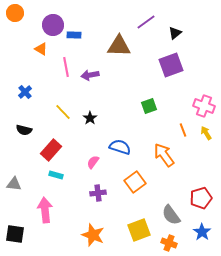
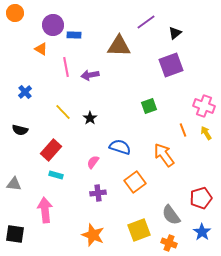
black semicircle: moved 4 px left
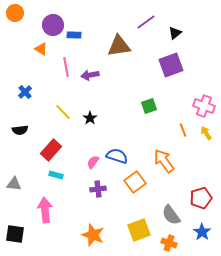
brown triangle: rotated 10 degrees counterclockwise
black semicircle: rotated 21 degrees counterclockwise
blue semicircle: moved 3 px left, 9 px down
orange arrow: moved 6 px down
purple cross: moved 4 px up
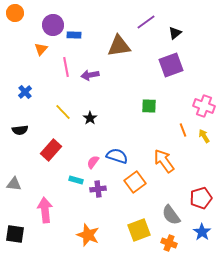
orange triangle: rotated 40 degrees clockwise
green square: rotated 21 degrees clockwise
yellow arrow: moved 2 px left, 3 px down
cyan rectangle: moved 20 px right, 5 px down
orange star: moved 5 px left
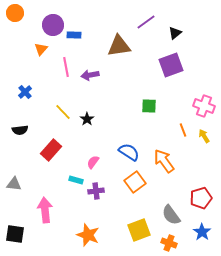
black star: moved 3 px left, 1 px down
blue semicircle: moved 12 px right, 4 px up; rotated 15 degrees clockwise
purple cross: moved 2 px left, 2 px down
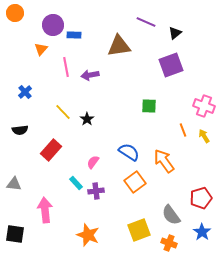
purple line: rotated 60 degrees clockwise
cyan rectangle: moved 3 px down; rotated 32 degrees clockwise
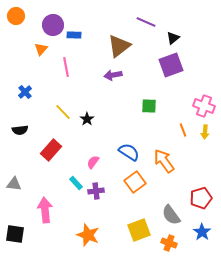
orange circle: moved 1 px right, 3 px down
black triangle: moved 2 px left, 5 px down
brown triangle: rotated 30 degrees counterclockwise
purple arrow: moved 23 px right
yellow arrow: moved 1 px right, 4 px up; rotated 144 degrees counterclockwise
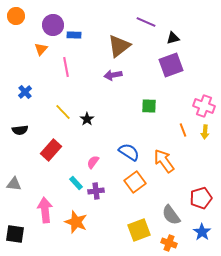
black triangle: rotated 24 degrees clockwise
orange star: moved 12 px left, 13 px up
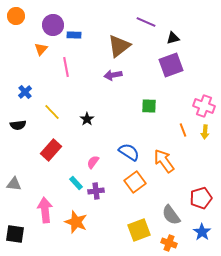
yellow line: moved 11 px left
black semicircle: moved 2 px left, 5 px up
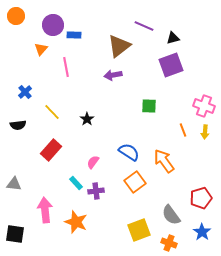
purple line: moved 2 px left, 4 px down
